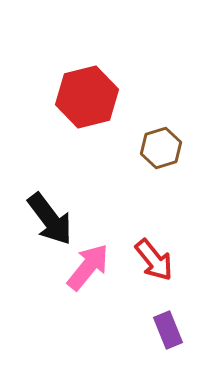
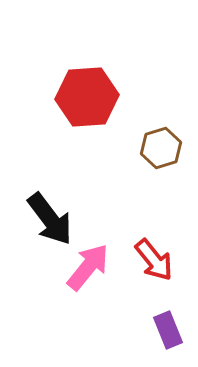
red hexagon: rotated 10 degrees clockwise
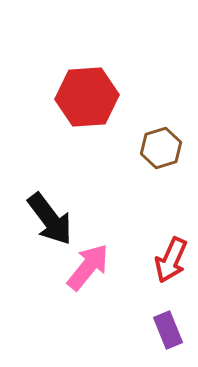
red arrow: moved 17 px right; rotated 63 degrees clockwise
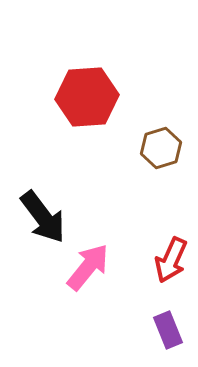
black arrow: moved 7 px left, 2 px up
